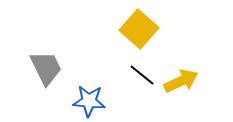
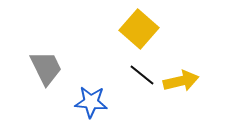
yellow arrow: rotated 12 degrees clockwise
blue star: moved 2 px right, 1 px down
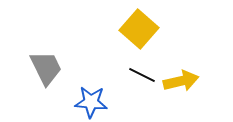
black line: rotated 12 degrees counterclockwise
